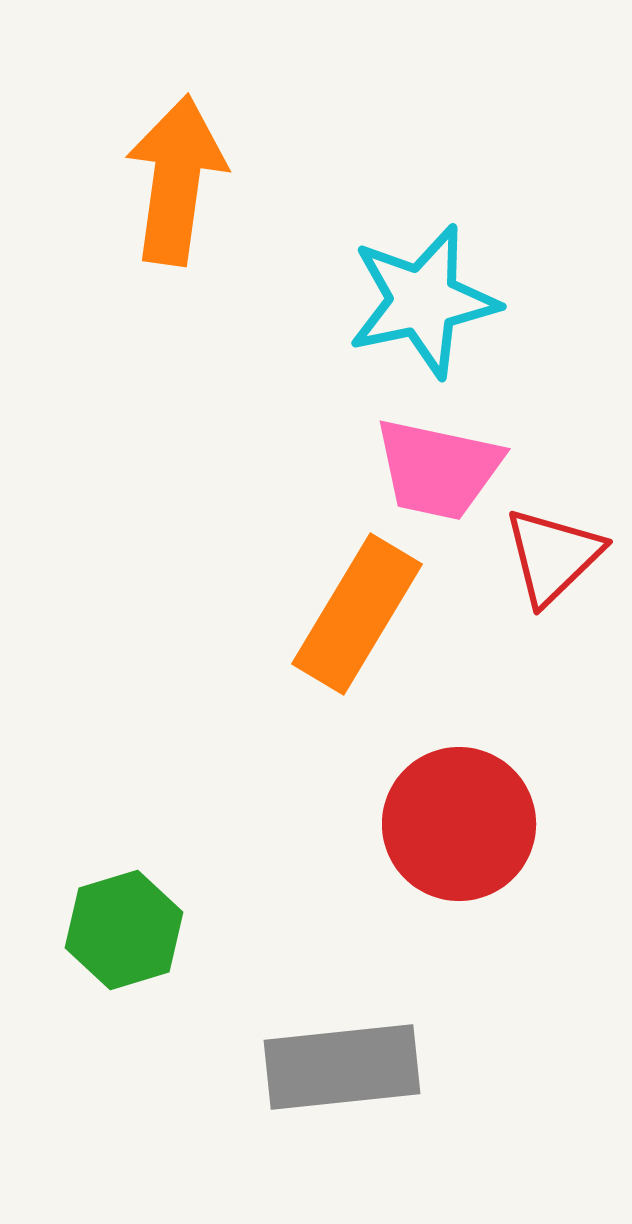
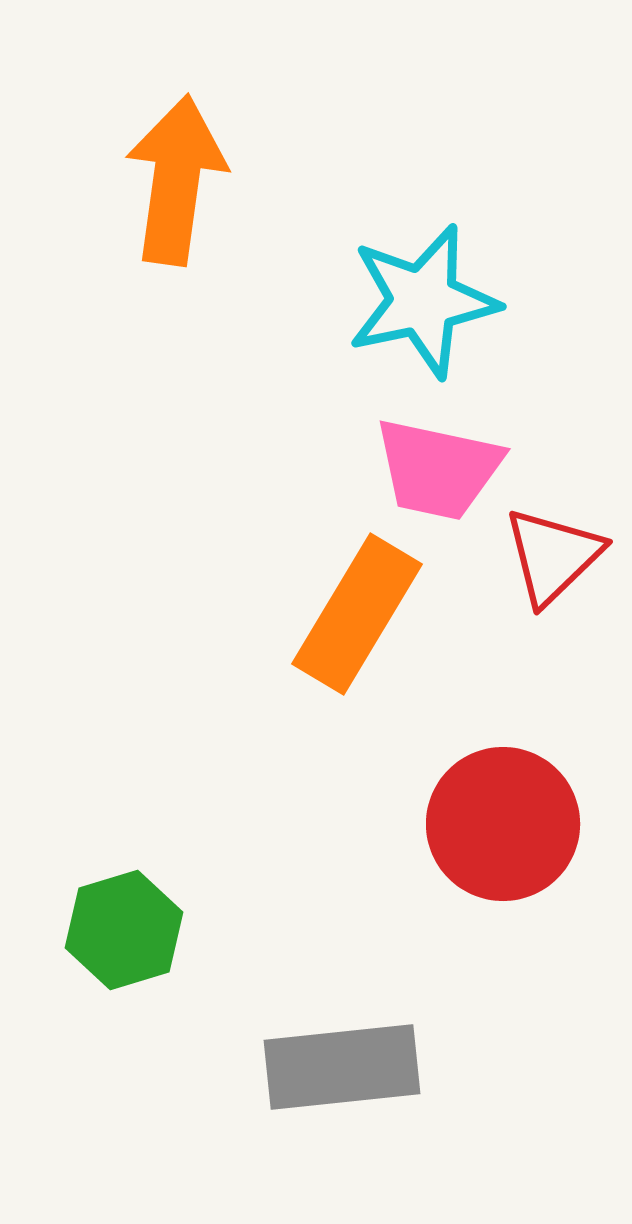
red circle: moved 44 px right
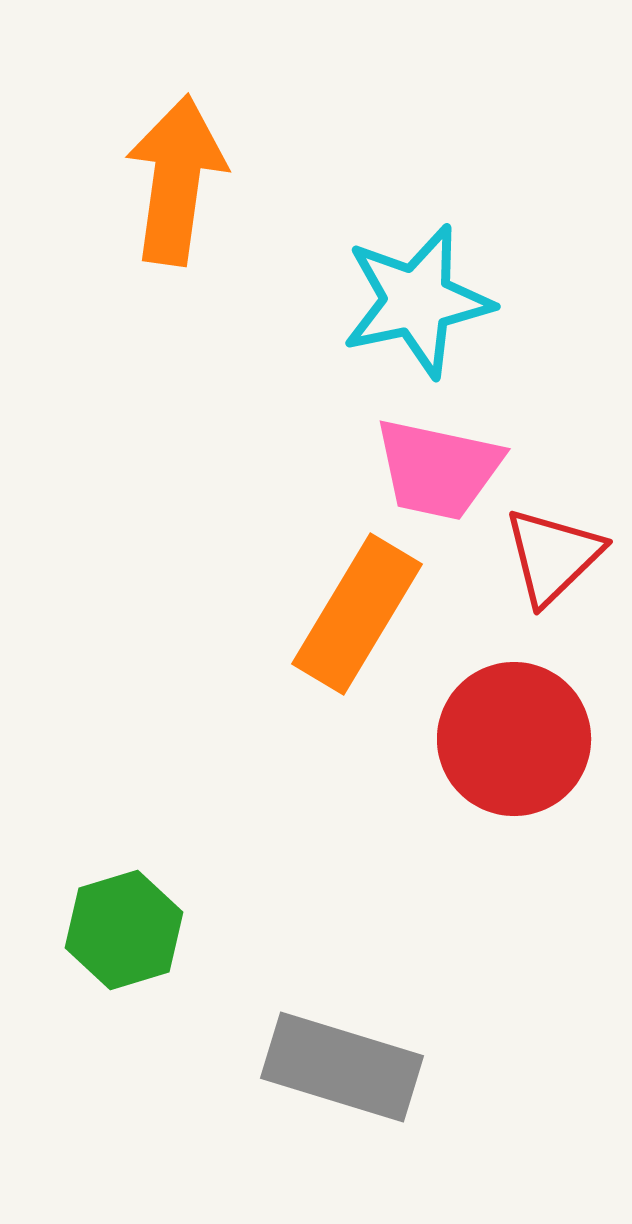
cyan star: moved 6 px left
red circle: moved 11 px right, 85 px up
gray rectangle: rotated 23 degrees clockwise
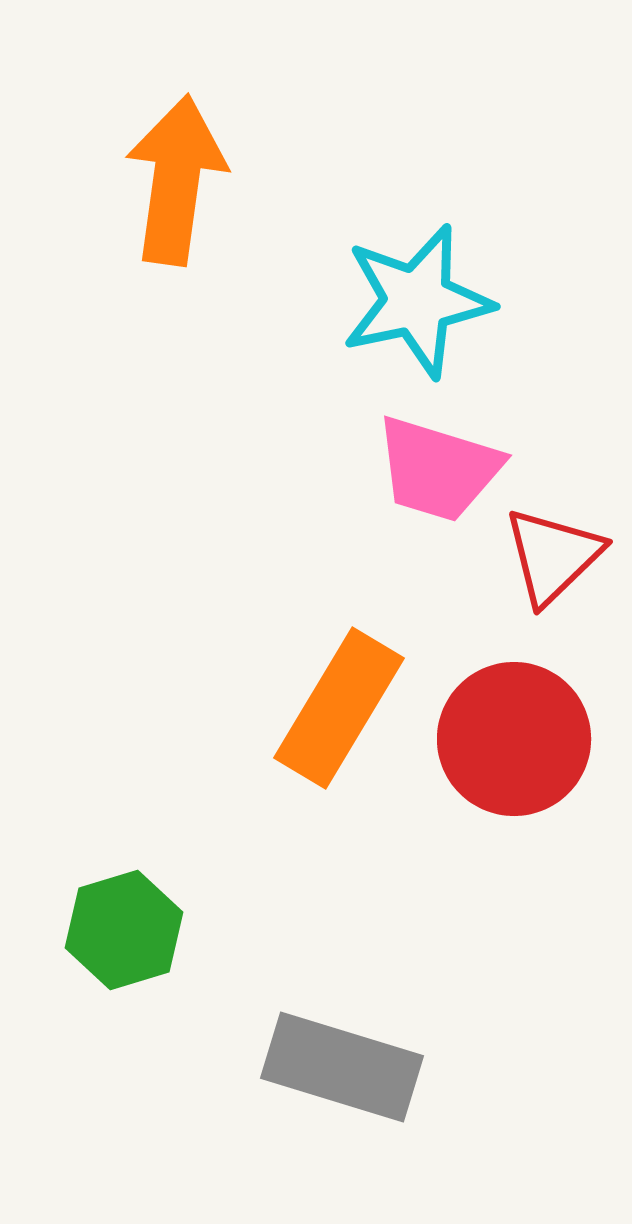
pink trapezoid: rotated 5 degrees clockwise
orange rectangle: moved 18 px left, 94 px down
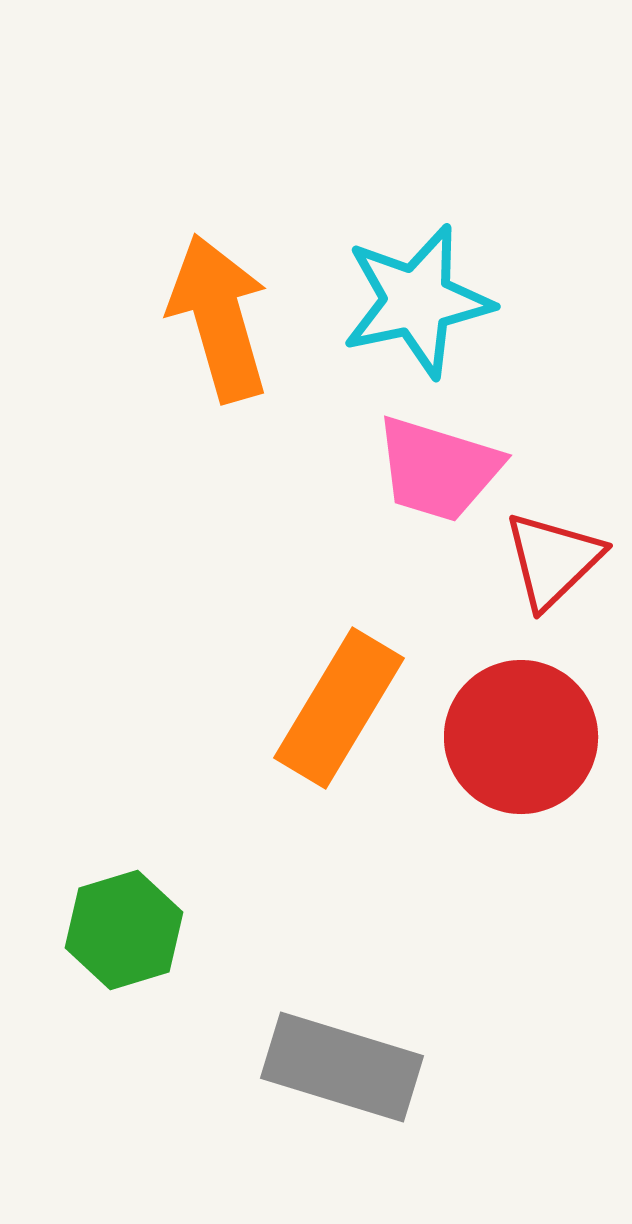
orange arrow: moved 43 px right, 138 px down; rotated 24 degrees counterclockwise
red triangle: moved 4 px down
red circle: moved 7 px right, 2 px up
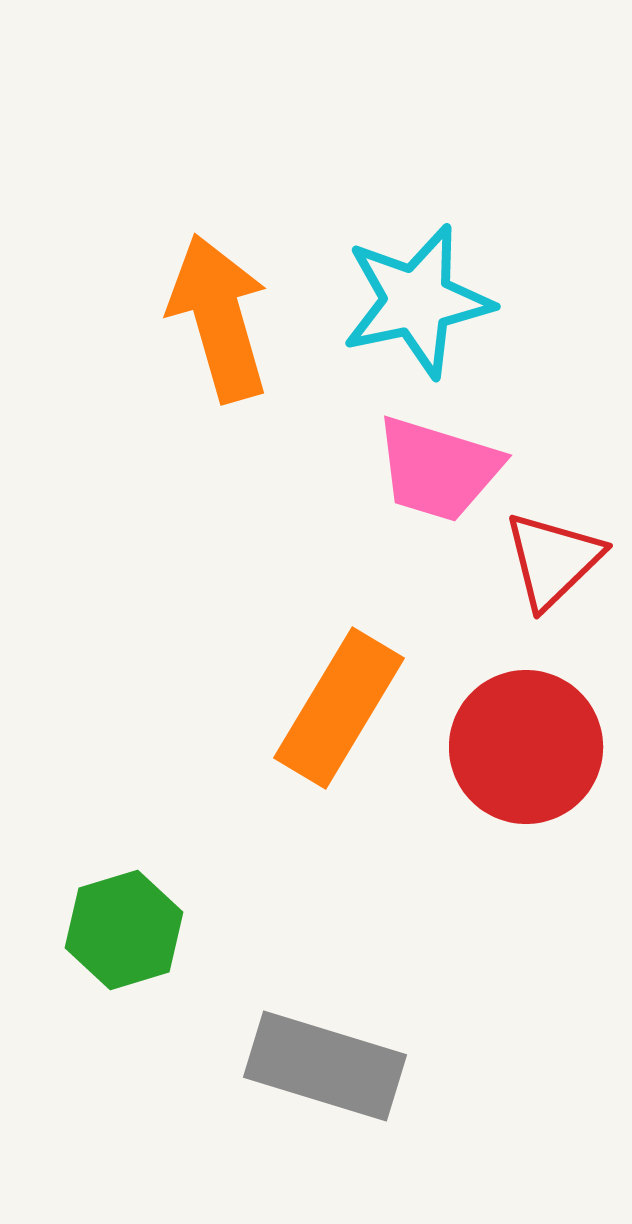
red circle: moved 5 px right, 10 px down
gray rectangle: moved 17 px left, 1 px up
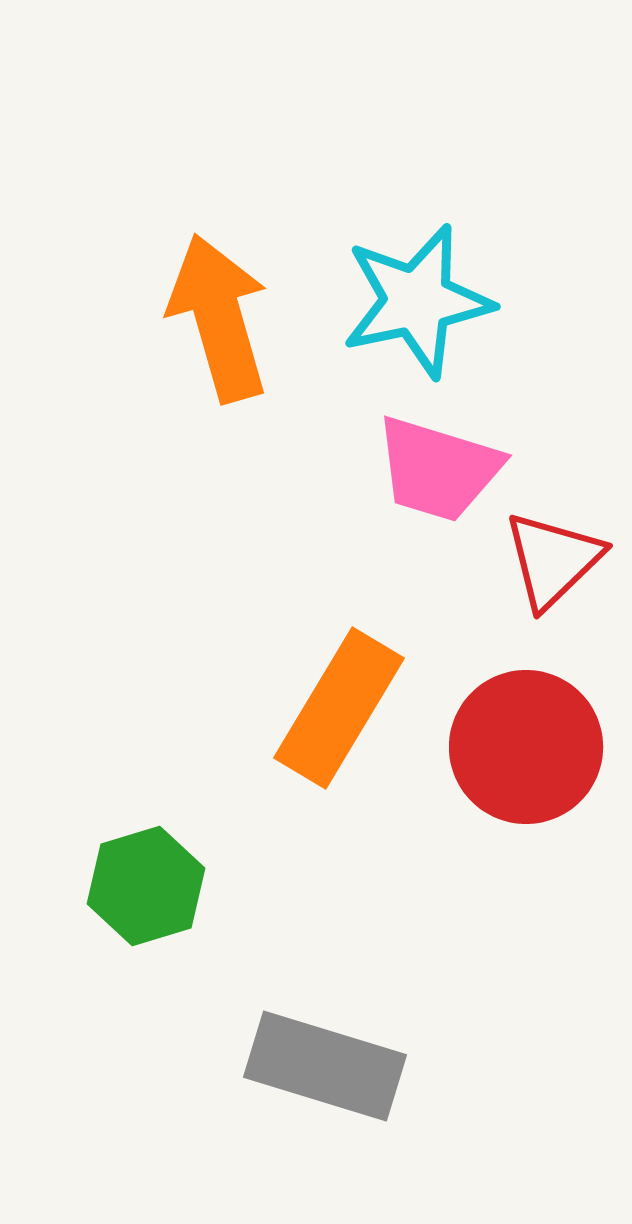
green hexagon: moved 22 px right, 44 px up
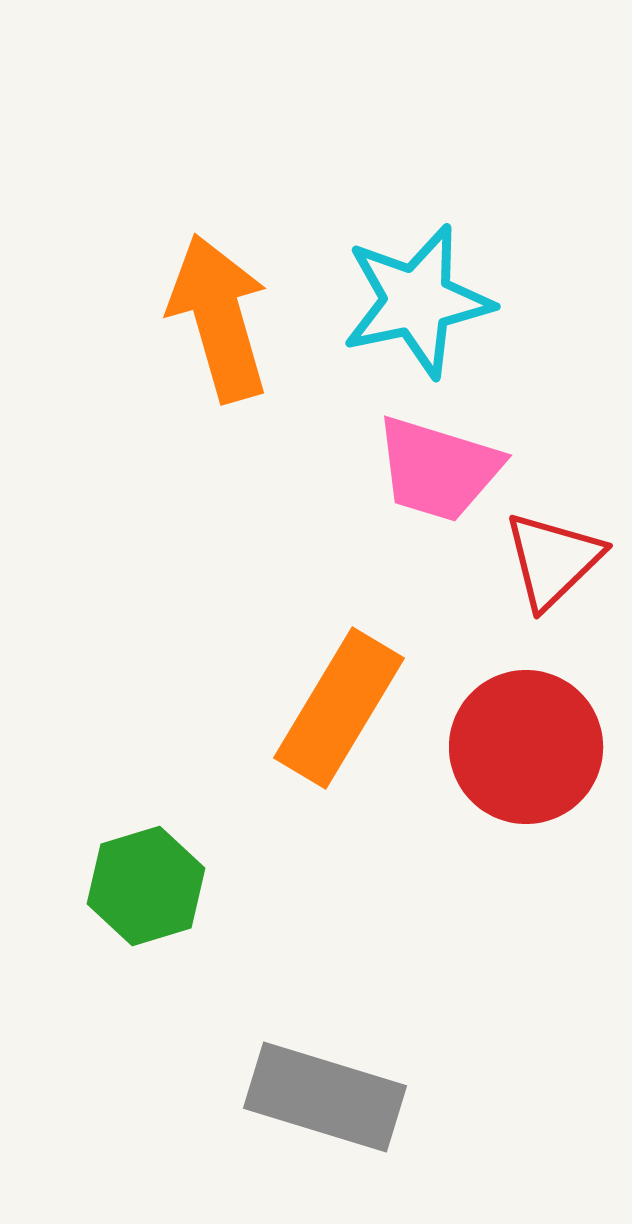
gray rectangle: moved 31 px down
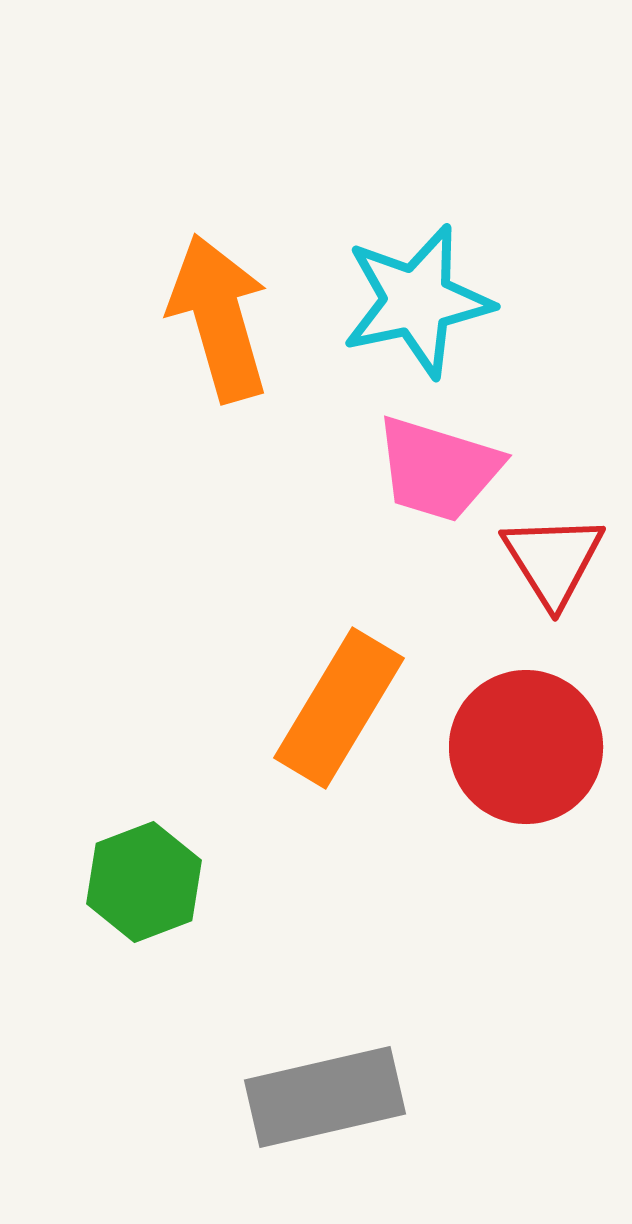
red triangle: rotated 18 degrees counterclockwise
green hexagon: moved 2 px left, 4 px up; rotated 4 degrees counterclockwise
gray rectangle: rotated 30 degrees counterclockwise
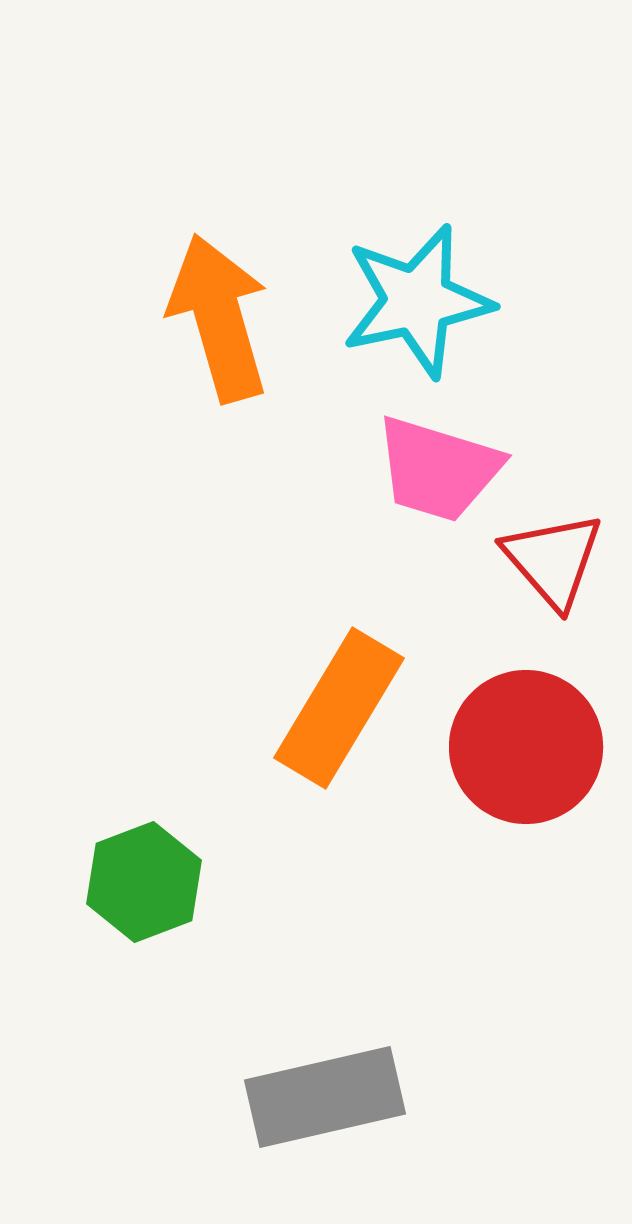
red triangle: rotated 9 degrees counterclockwise
